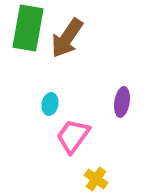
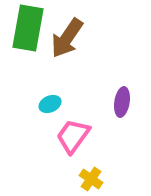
cyan ellipse: rotated 55 degrees clockwise
yellow cross: moved 5 px left
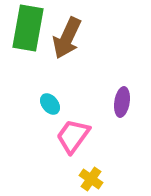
brown arrow: rotated 9 degrees counterclockwise
cyan ellipse: rotated 75 degrees clockwise
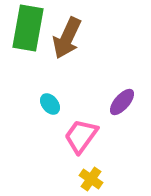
purple ellipse: rotated 32 degrees clockwise
pink trapezoid: moved 8 px right
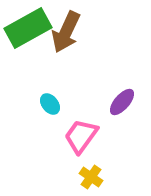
green rectangle: rotated 51 degrees clockwise
brown arrow: moved 1 px left, 6 px up
yellow cross: moved 2 px up
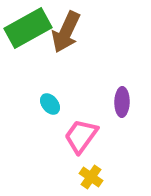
purple ellipse: rotated 40 degrees counterclockwise
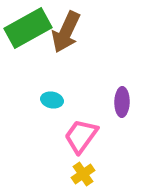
cyan ellipse: moved 2 px right, 4 px up; rotated 40 degrees counterclockwise
yellow cross: moved 8 px left, 3 px up; rotated 20 degrees clockwise
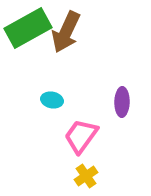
yellow cross: moved 3 px right, 2 px down
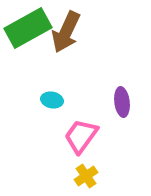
purple ellipse: rotated 8 degrees counterclockwise
